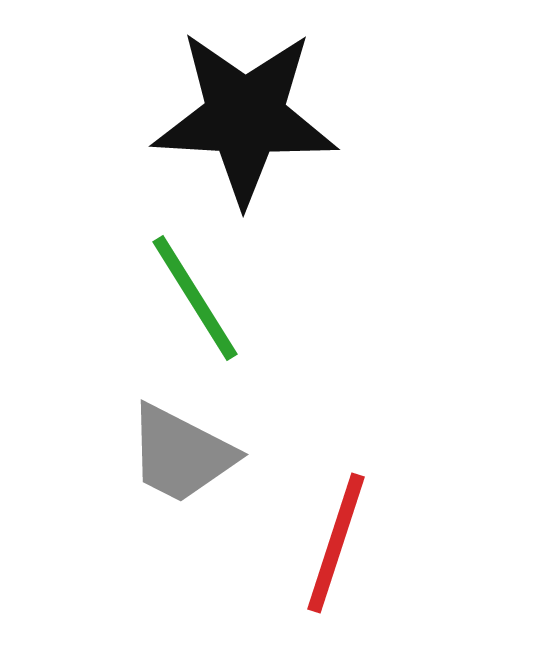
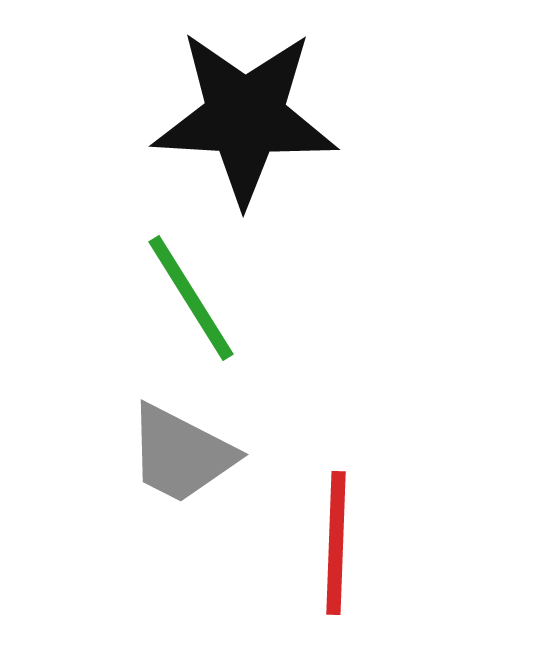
green line: moved 4 px left
red line: rotated 16 degrees counterclockwise
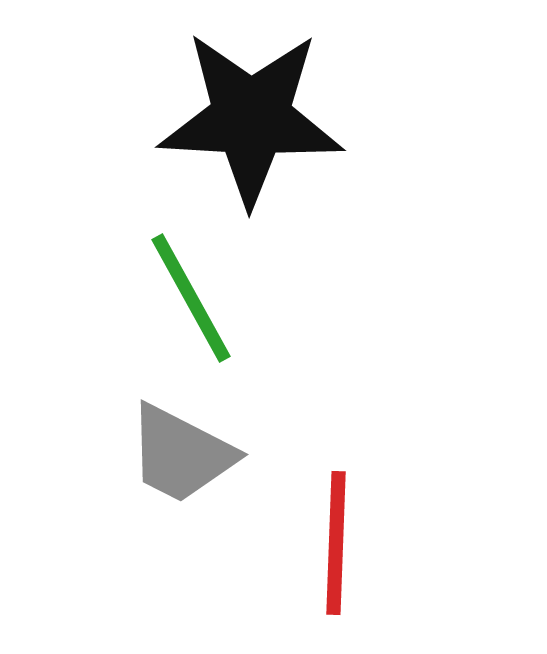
black star: moved 6 px right, 1 px down
green line: rotated 3 degrees clockwise
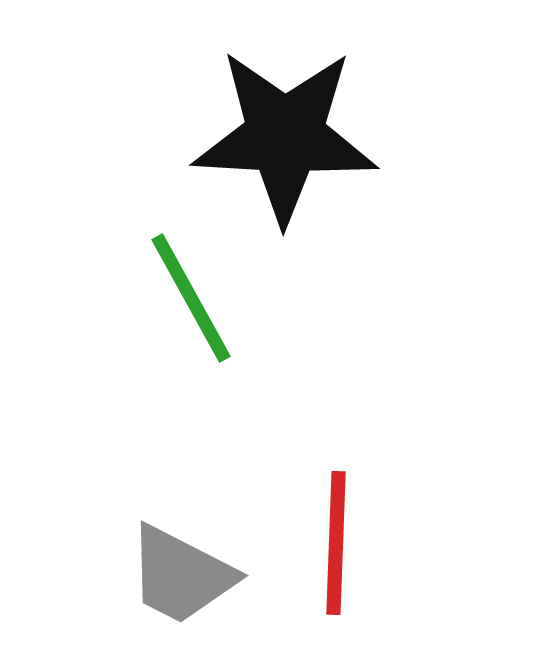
black star: moved 34 px right, 18 px down
gray trapezoid: moved 121 px down
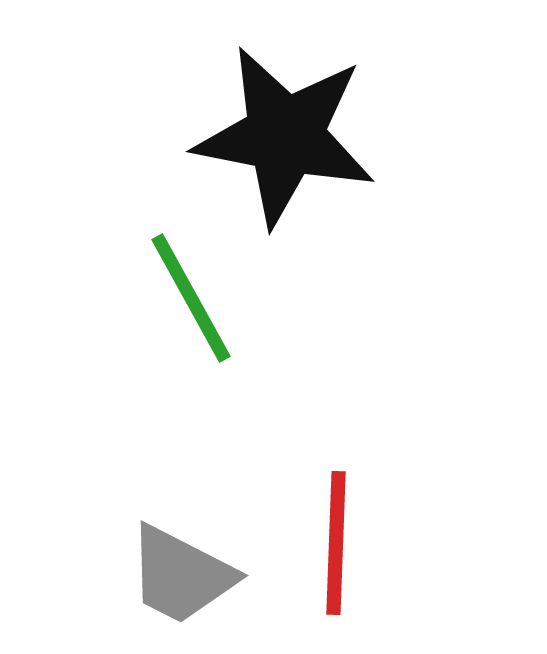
black star: rotated 8 degrees clockwise
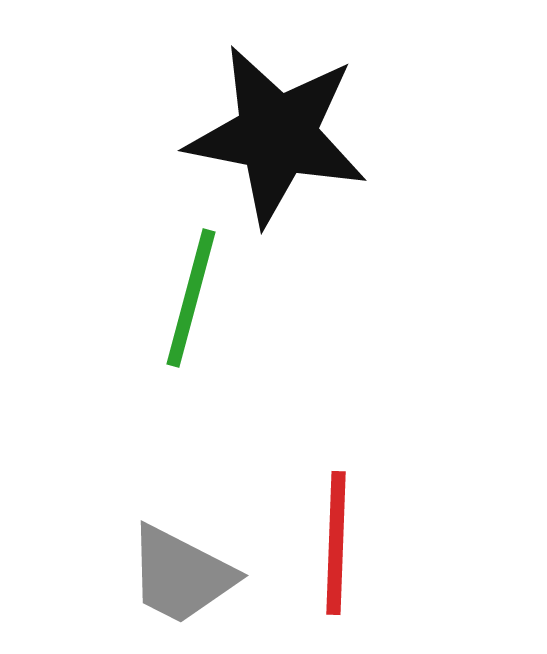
black star: moved 8 px left, 1 px up
green line: rotated 44 degrees clockwise
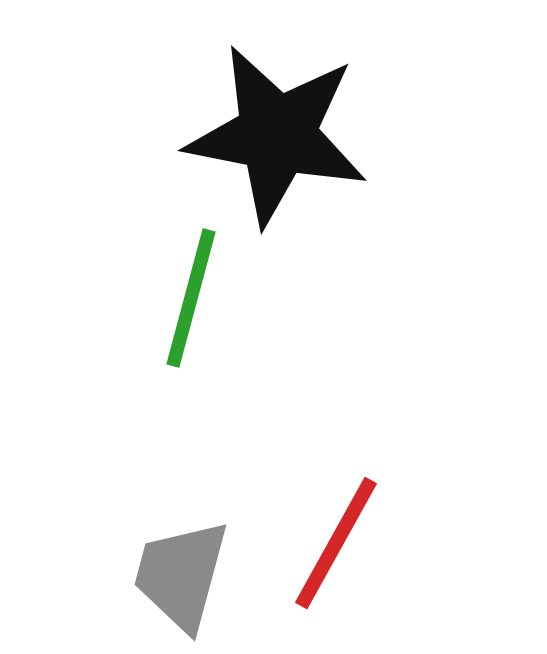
red line: rotated 27 degrees clockwise
gray trapezoid: rotated 78 degrees clockwise
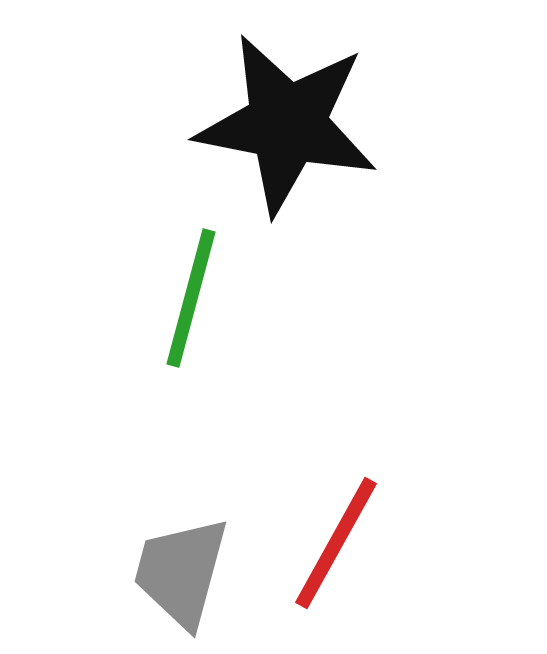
black star: moved 10 px right, 11 px up
gray trapezoid: moved 3 px up
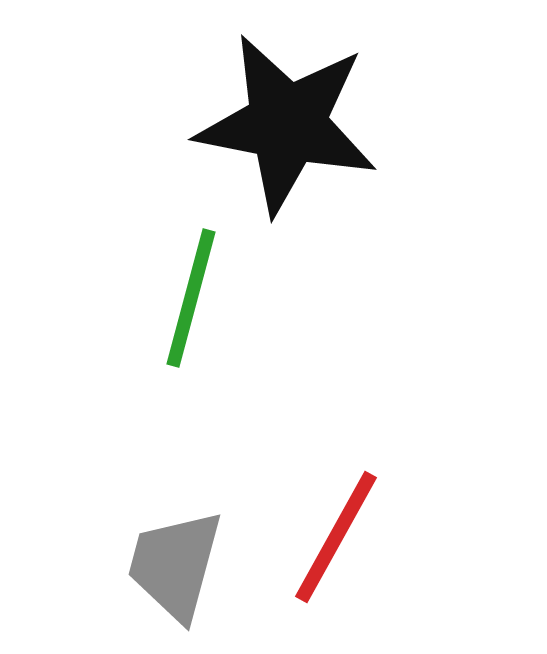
red line: moved 6 px up
gray trapezoid: moved 6 px left, 7 px up
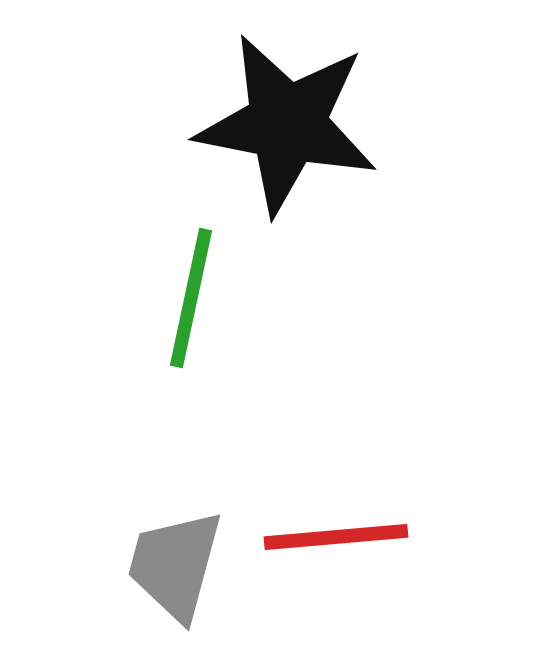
green line: rotated 3 degrees counterclockwise
red line: rotated 56 degrees clockwise
